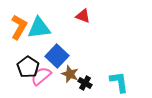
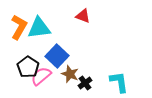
black cross: rotated 24 degrees clockwise
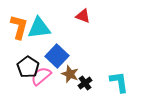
orange L-shape: rotated 15 degrees counterclockwise
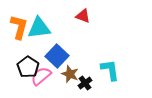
cyan L-shape: moved 9 px left, 12 px up
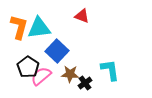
red triangle: moved 1 px left
blue square: moved 5 px up
brown star: rotated 18 degrees counterclockwise
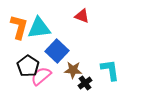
black pentagon: moved 1 px up
brown star: moved 3 px right, 4 px up
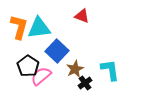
brown star: moved 2 px right, 1 px up; rotated 30 degrees counterclockwise
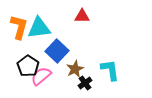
red triangle: rotated 21 degrees counterclockwise
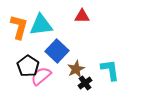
cyan triangle: moved 2 px right, 3 px up
brown star: moved 1 px right
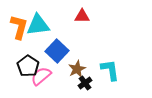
cyan triangle: moved 3 px left
brown star: moved 1 px right
